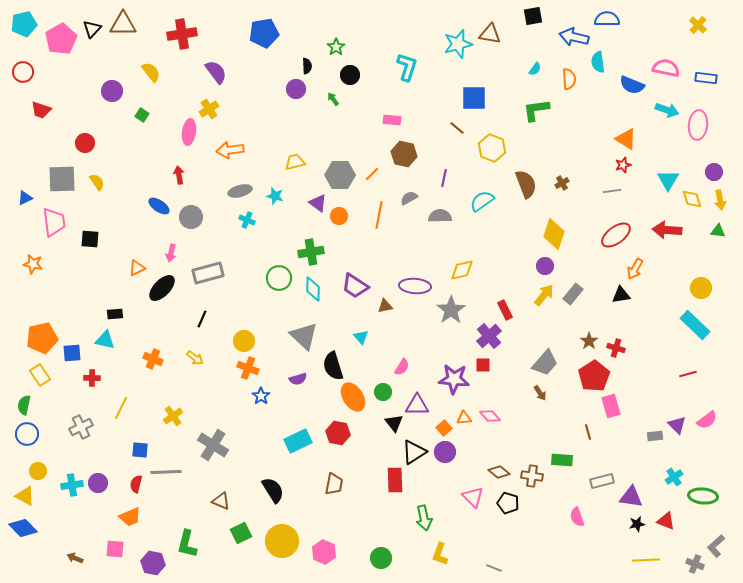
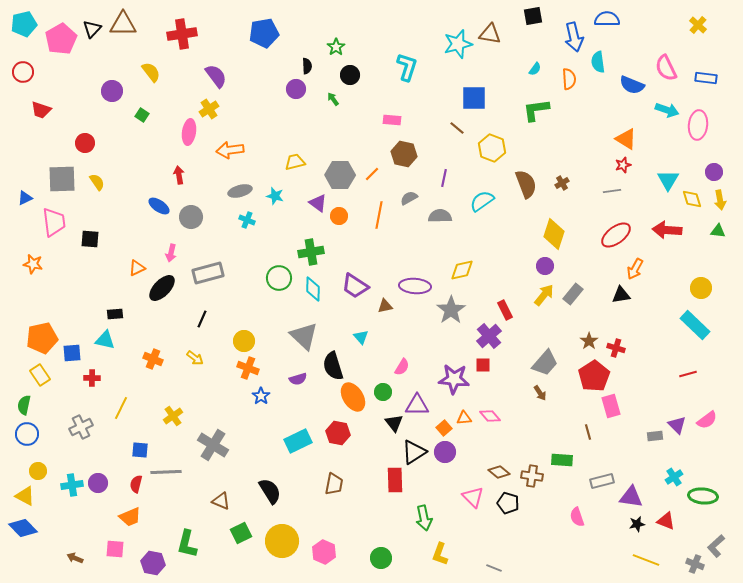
blue arrow at (574, 37): rotated 116 degrees counterclockwise
pink semicircle at (666, 68): rotated 128 degrees counterclockwise
purple semicircle at (216, 72): moved 4 px down
black semicircle at (273, 490): moved 3 px left, 1 px down
yellow line at (646, 560): rotated 24 degrees clockwise
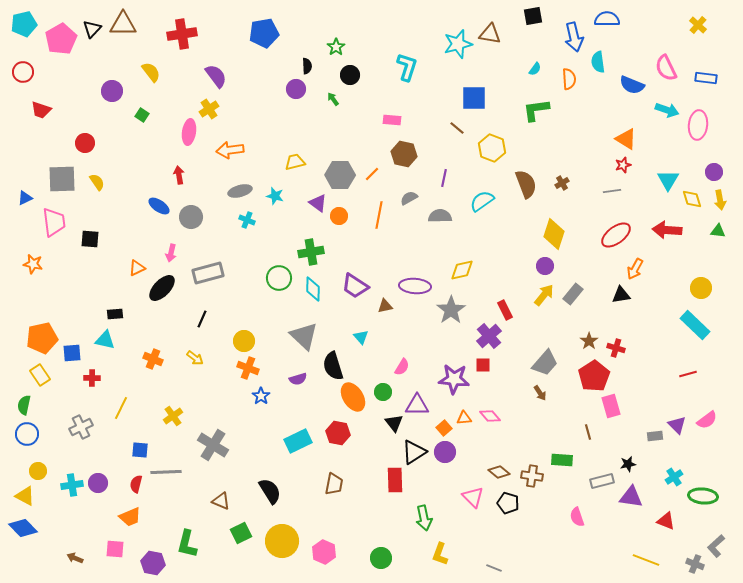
black star at (637, 524): moved 9 px left, 60 px up
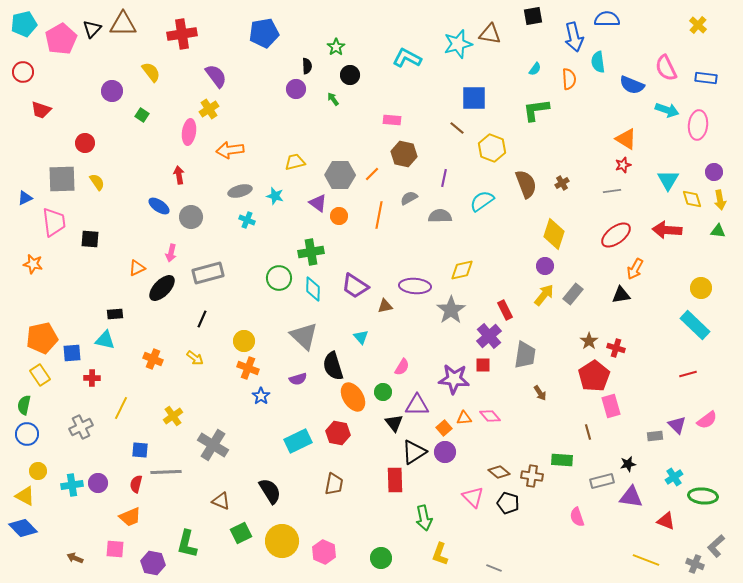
cyan L-shape at (407, 67): moved 9 px up; rotated 80 degrees counterclockwise
gray trapezoid at (545, 363): moved 20 px left, 8 px up; rotated 32 degrees counterclockwise
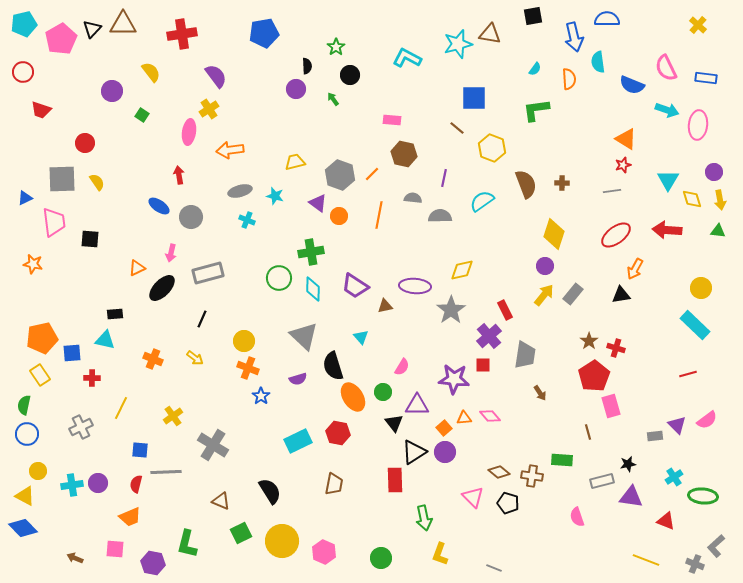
gray hexagon at (340, 175): rotated 20 degrees clockwise
brown cross at (562, 183): rotated 32 degrees clockwise
gray semicircle at (409, 198): moved 4 px right; rotated 36 degrees clockwise
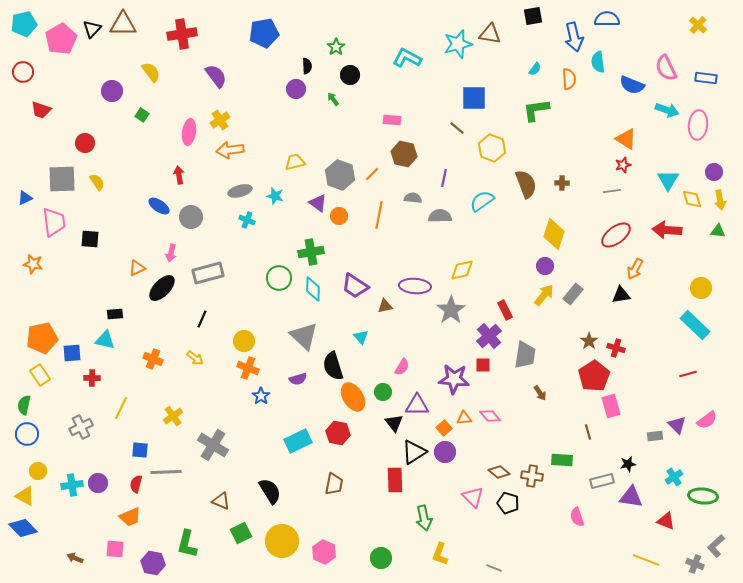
yellow cross at (209, 109): moved 11 px right, 11 px down
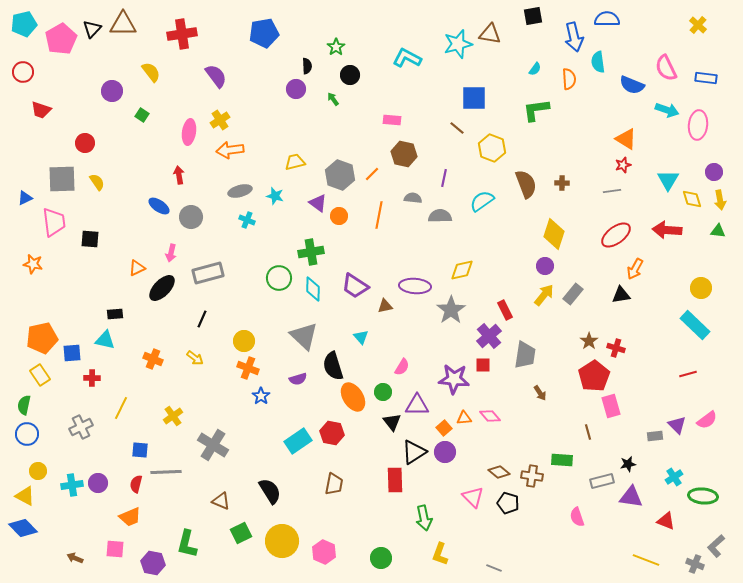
black triangle at (394, 423): moved 2 px left, 1 px up
red hexagon at (338, 433): moved 6 px left
cyan rectangle at (298, 441): rotated 8 degrees counterclockwise
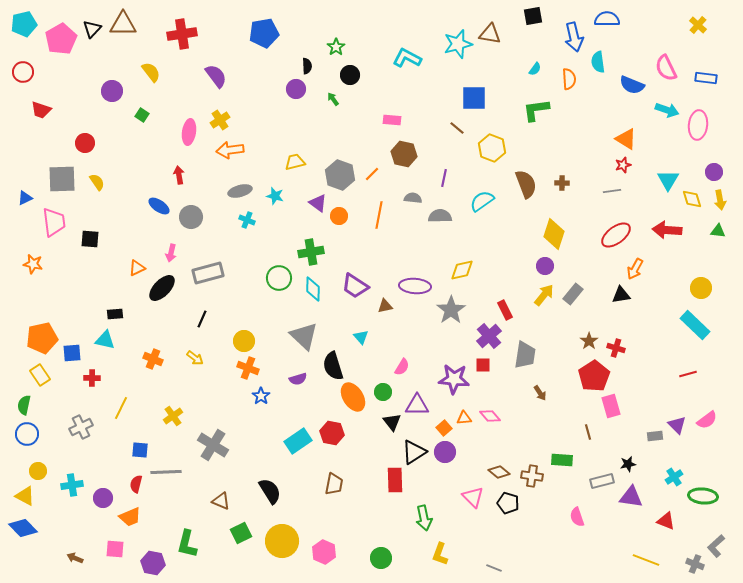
purple circle at (98, 483): moved 5 px right, 15 px down
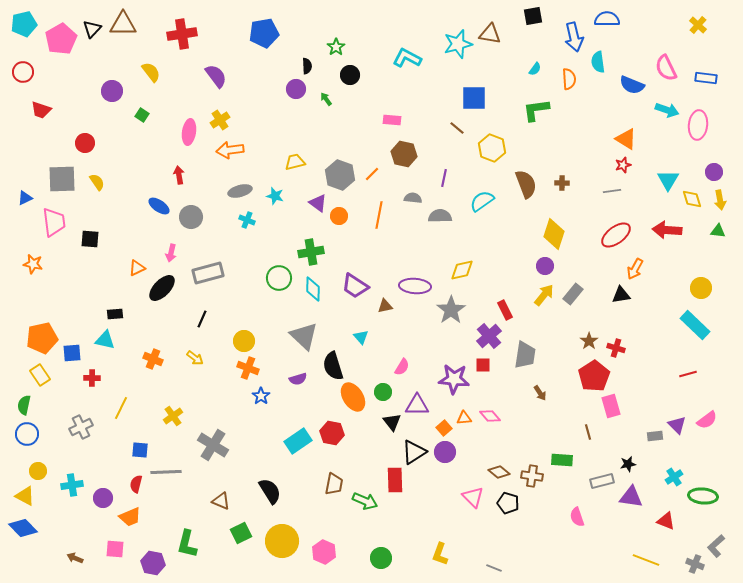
green arrow at (333, 99): moved 7 px left
green arrow at (424, 518): moved 59 px left, 17 px up; rotated 55 degrees counterclockwise
